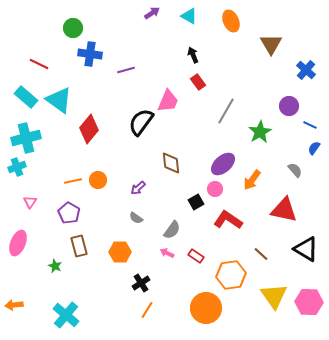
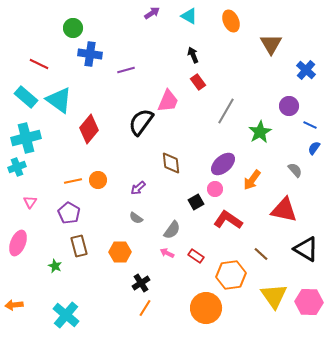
orange line at (147, 310): moved 2 px left, 2 px up
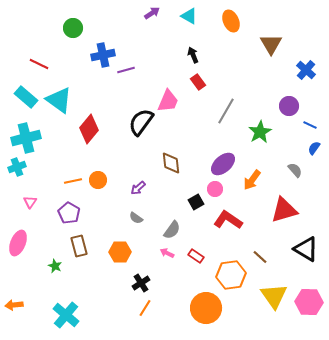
blue cross at (90, 54): moved 13 px right, 1 px down; rotated 20 degrees counterclockwise
red triangle at (284, 210): rotated 28 degrees counterclockwise
brown line at (261, 254): moved 1 px left, 3 px down
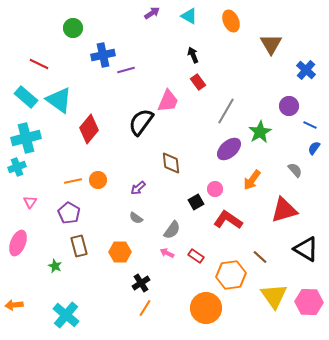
purple ellipse at (223, 164): moved 6 px right, 15 px up
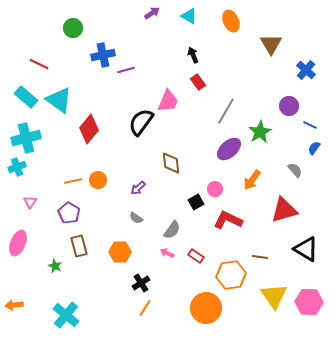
red L-shape at (228, 220): rotated 8 degrees counterclockwise
brown line at (260, 257): rotated 35 degrees counterclockwise
